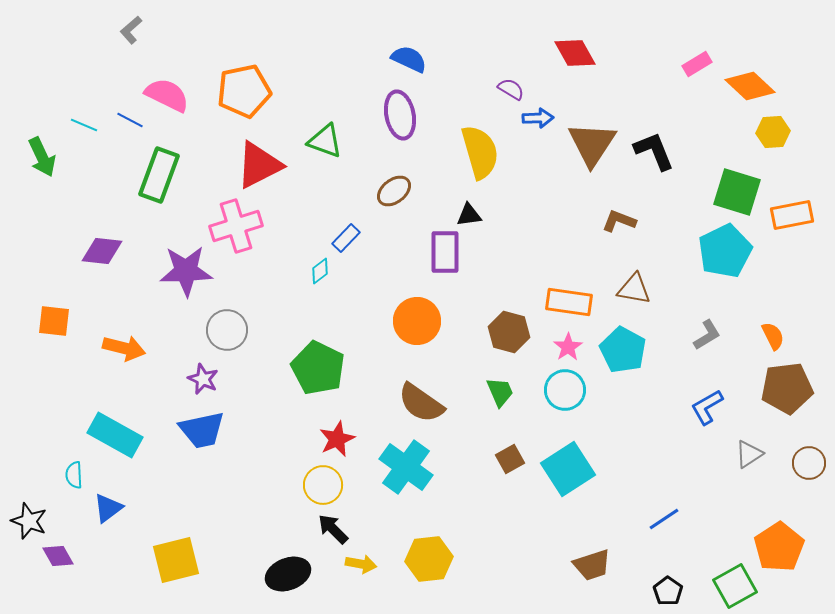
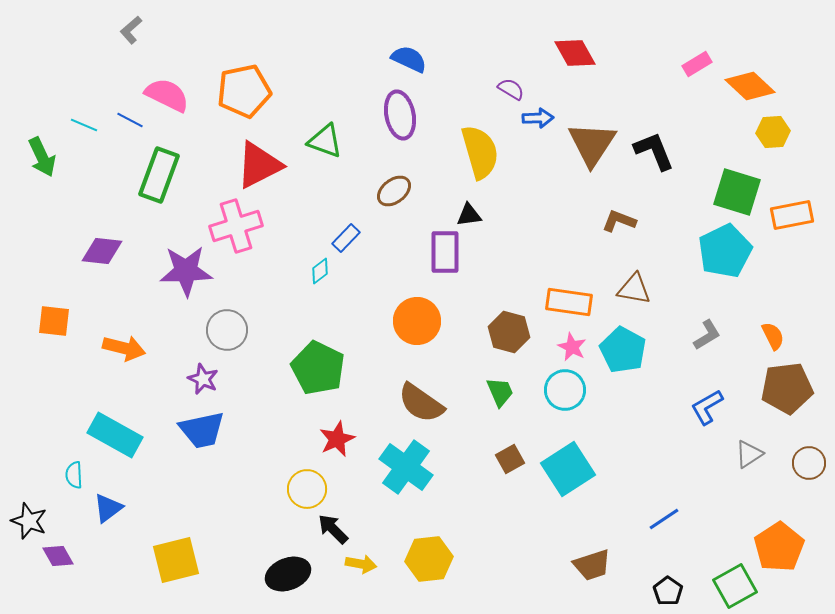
pink star at (568, 347): moved 4 px right; rotated 12 degrees counterclockwise
yellow circle at (323, 485): moved 16 px left, 4 px down
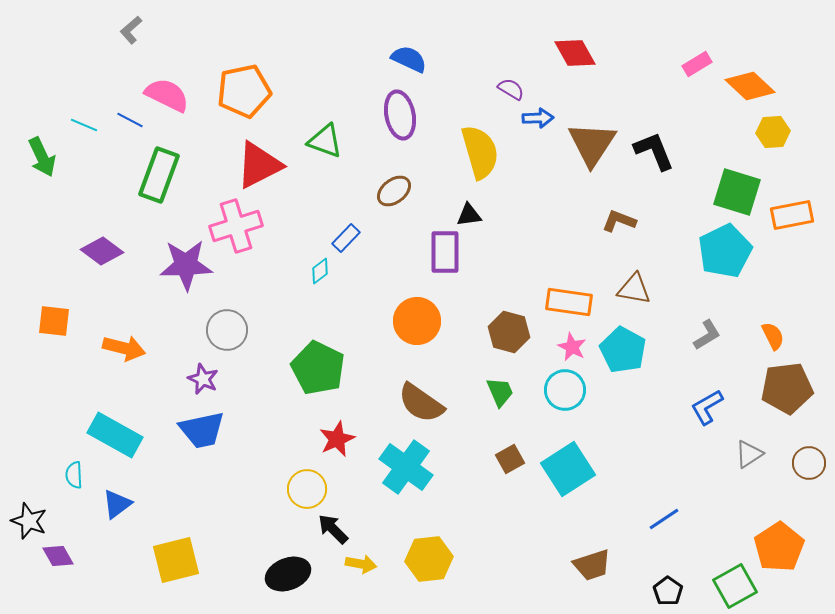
purple diamond at (102, 251): rotated 30 degrees clockwise
purple star at (186, 271): moved 6 px up
blue triangle at (108, 508): moved 9 px right, 4 px up
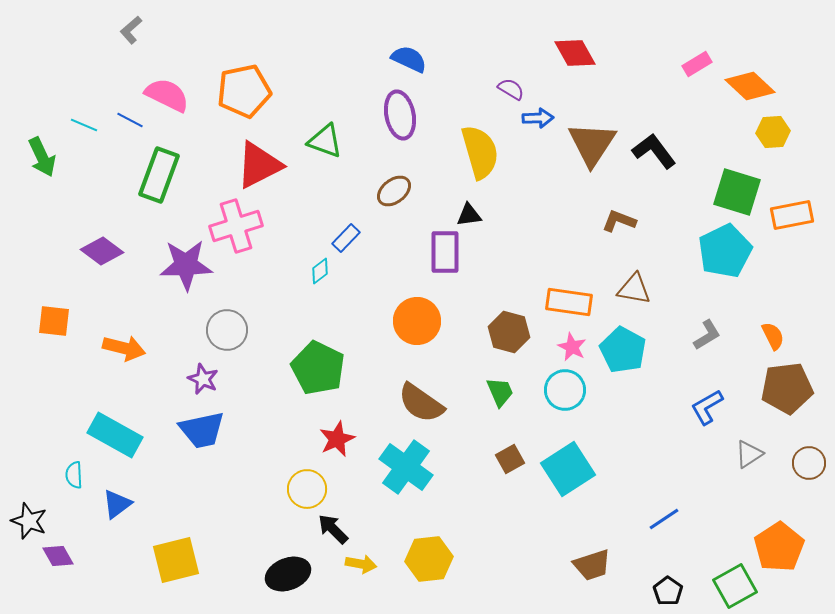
black L-shape at (654, 151): rotated 15 degrees counterclockwise
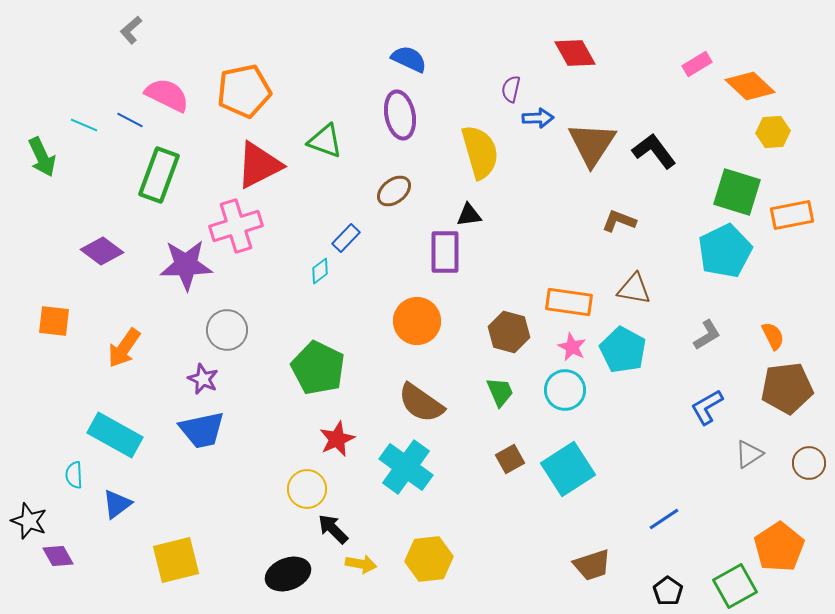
purple semicircle at (511, 89): rotated 108 degrees counterclockwise
orange arrow at (124, 348): rotated 111 degrees clockwise
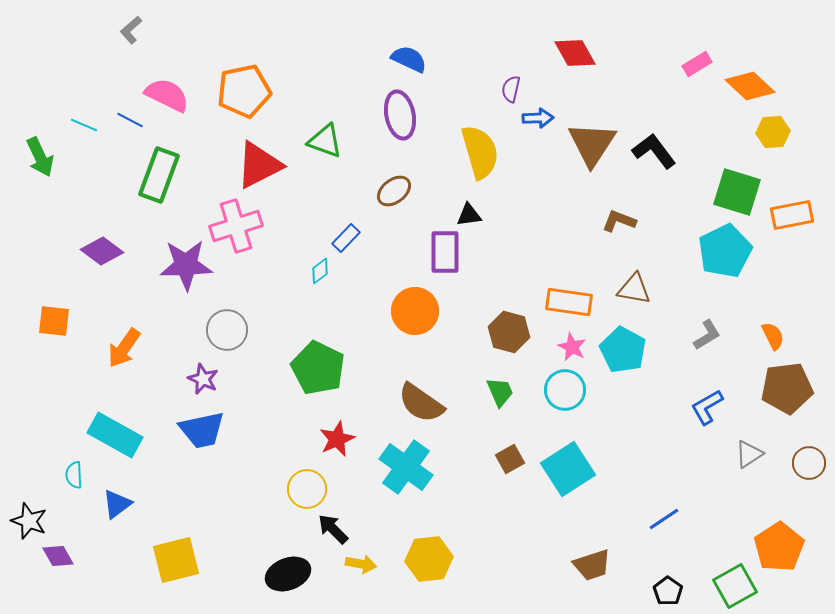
green arrow at (42, 157): moved 2 px left
orange circle at (417, 321): moved 2 px left, 10 px up
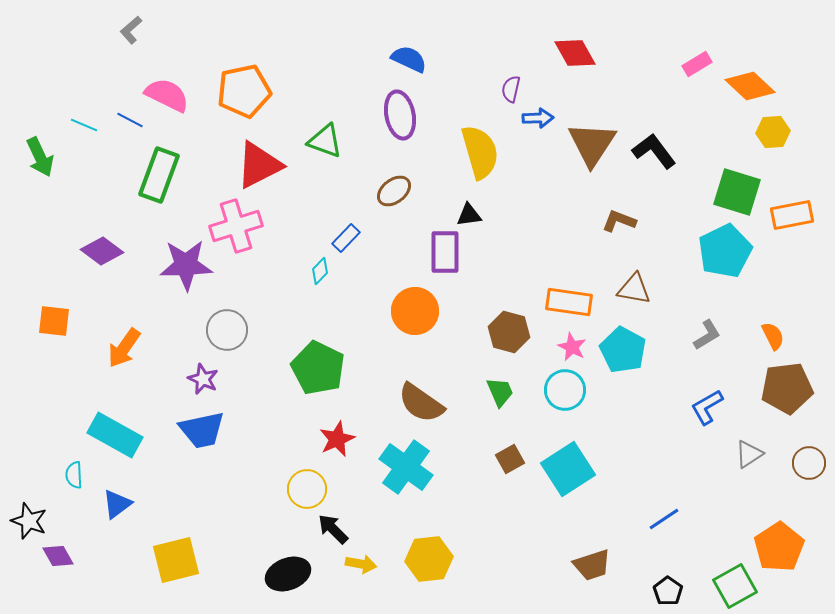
cyan diamond at (320, 271): rotated 8 degrees counterclockwise
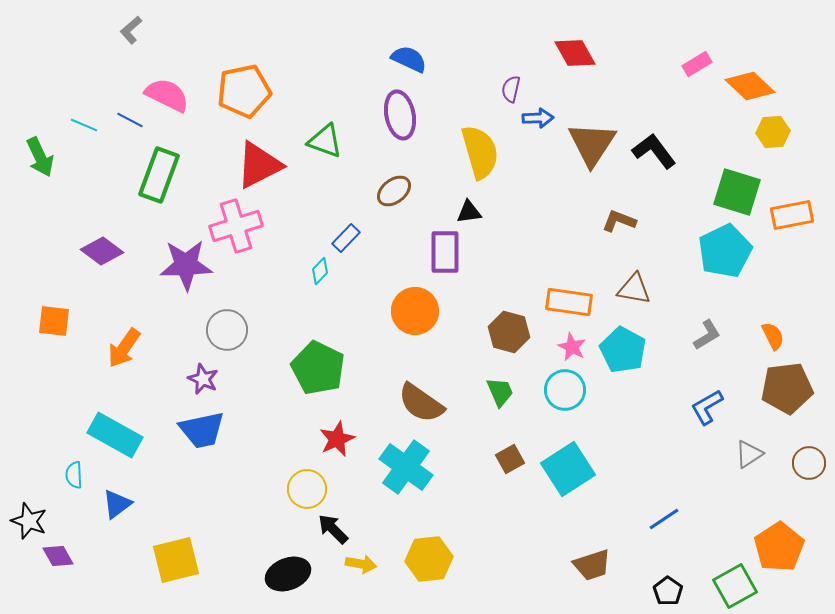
black triangle at (469, 215): moved 3 px up
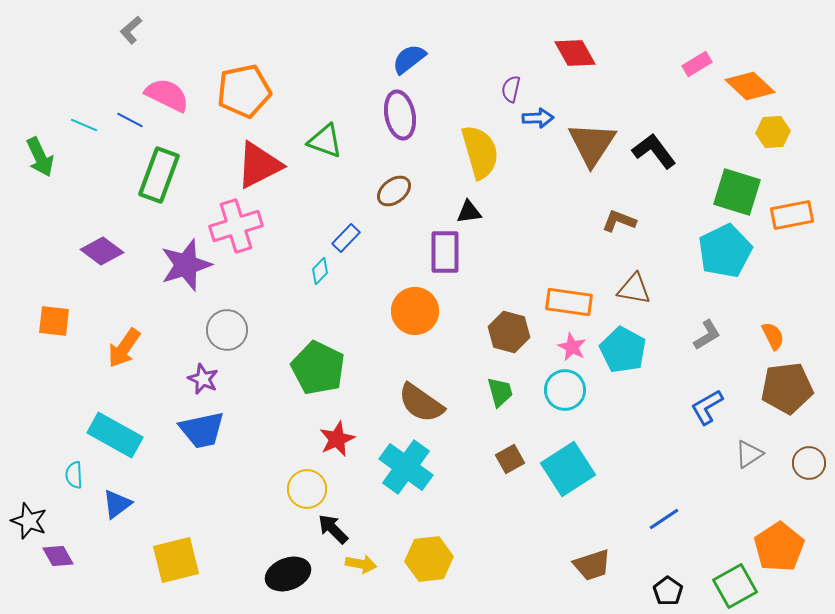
blue semicircle at (409, 59): rotated 63 degrees counterclockwise
purple star at (186, 265): rotated 16 degrees counterclockwise
green trapezoid at (500, 392): rotated 8 degrees clockwise
